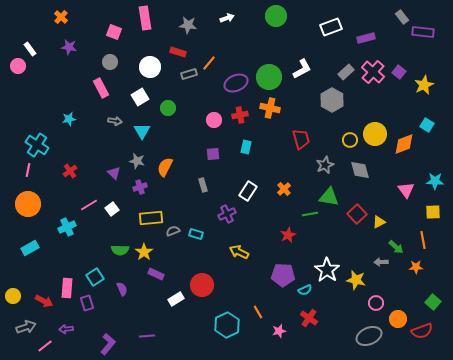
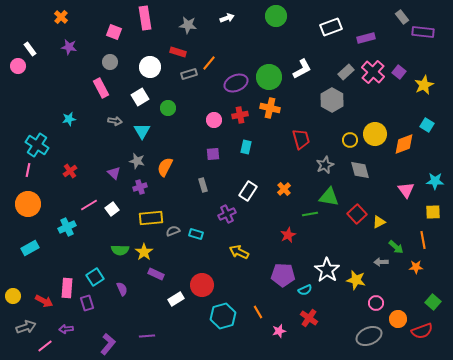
cyan hexagon at (227, 325): moved 4 px left, 9 px up; rotated 10 degrees clockwise
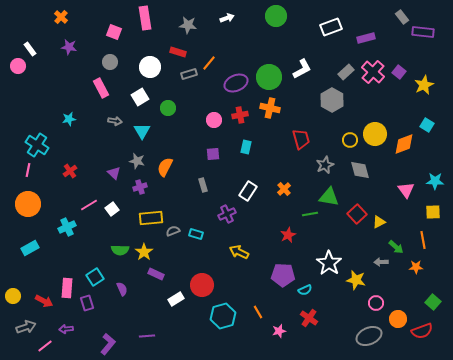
white star at (327, 270): moved 2 px right, 7 px up
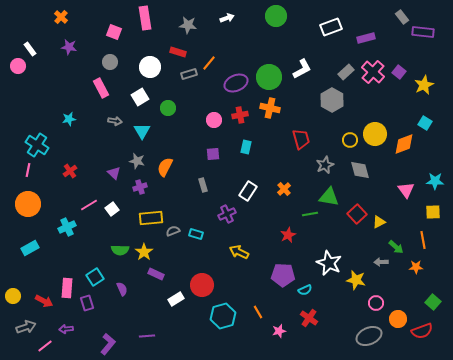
cyan square at (427, 125): moved 2 px left, 2 px up
white star at (329, 263): rotated 10 degrees counterclockwise
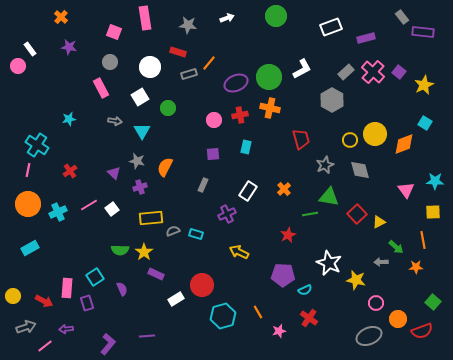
gray rectangle at (203, 185): rotated 40 degrees clockwise
cyan cross at (67, 227): moved 9 px left, 15 px up
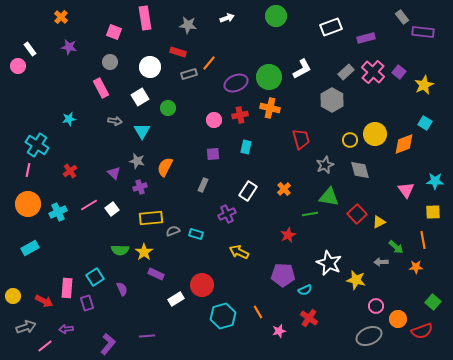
pink circle at (376, 303): moved 3 px down
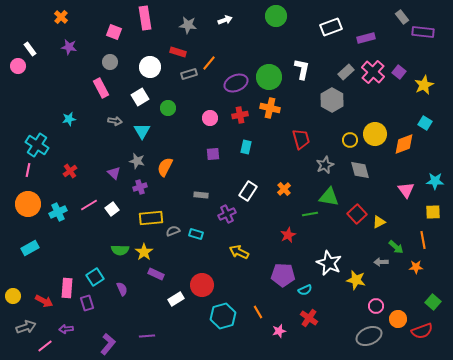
white arrow at (227, 18): moved 2 px left, 2 px down
white L-shape at (302, 69): rotated 50 degrees counterclockwise
pink circle at (214, 120): moved 4 px left, 2 px up
gray rectangle at (203, 185): moved 2 px left, 10 px down; rotated 72 degrees clockwise
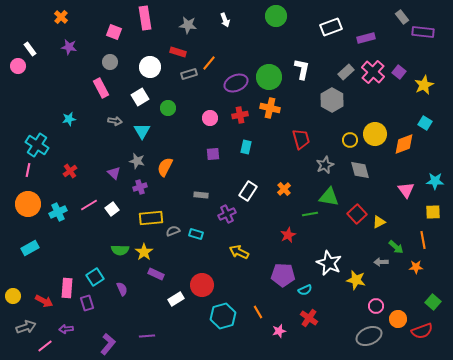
white arrow at (225, 20): rotated 88 degrees clockwise
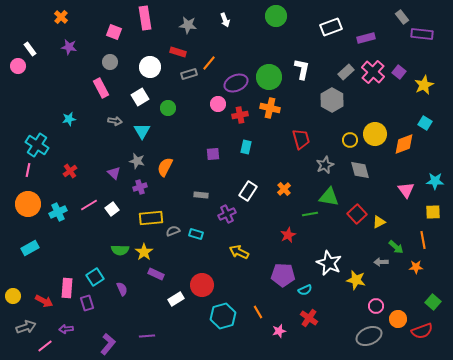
purple rectangle at (423, 32): moved 1 px left, 2 px down
pink circle at (210, 118): moved 8 px right, 14 px up
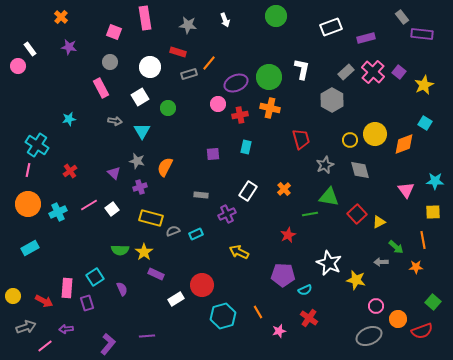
yellow rectangle at (151, 218): rotated 20 degrees clockwise
cyan rectangle at (196, 234): rotated 40 degrees counterclockwise
